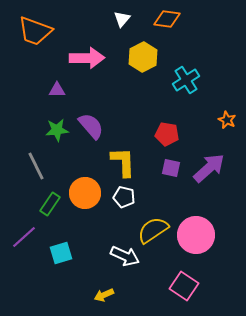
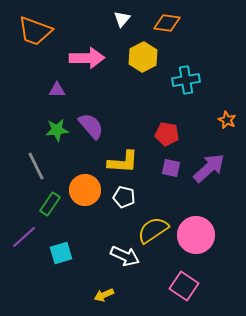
orange diamond: moved 4 px down
cyan cross: rotated 24 degrees clockwise
yellow L-shape: rotated 96 degrees clockwise
orange circle: moved 3 px up
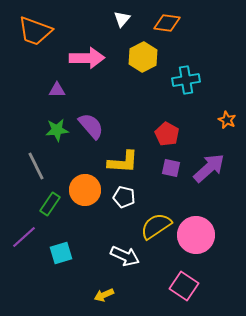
red pentagon: rotated 20 degrees clockwise
yellow semicircle: moved 3 px right, 4 px up
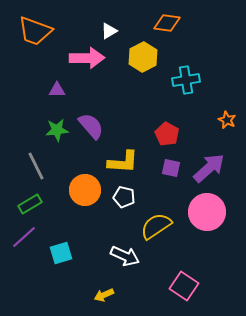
white triangle: moved 13 px left, 12 px down; rotated 18 degrees clockwise
green rectangle: moved 20 px left; rotated 25 degrees clockwise
pink circle: moved 11 px right, 23 px up
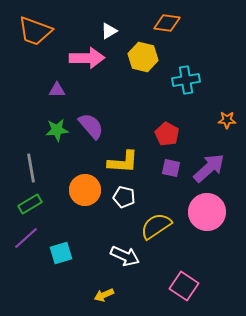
yellow hexagon: rotated 20 degrees counterclockwise
orange star: rotated 24 degrees counterclockwise
gray line: moved 5 px left, 2 px down; rotated 16 degrees clockwise
purple line: moved 2 px right, 1 px down
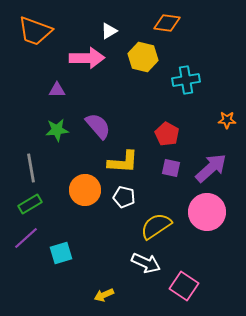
purple semicircle: moved 7 px right
purple arrow: moved 2 px right
white arrow: moved 21 px right, 7 px down
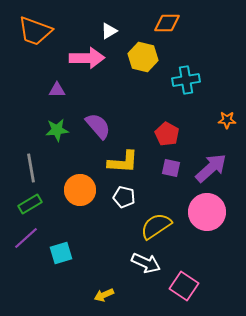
orange diamond: rotated 8 degrees counterclockwise
orange circle: moved 5 px left
